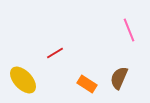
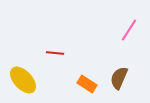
pink line: rotated 55 degrees clockwise
red line: rotated 36 degrees clockwise
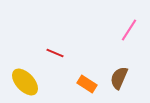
red line: rotated 18 degrees clockwise
yellow ellipse: moved 2 px right, 2 px down
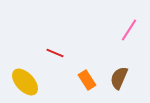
orange rectangle: moved 4 px up; rotated 24 degrees clockwise
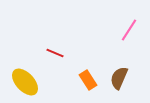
orange rectangle: moved 1 px right
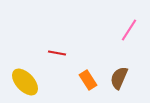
red line: moved 2 px right; rotated 12 degrees counterclockwise
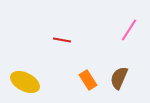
red line: moved 5 px right, 13 px up
yellow ellipse: rotated 20 degrees counterclockwise
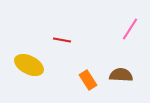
pink line: moved 1 px right, 1 px up
brown semicircle: moved 2 px right, 3 px up; rotated 70 degrees clockwise
yellow ellipse: moved 4 px right, 17 px up
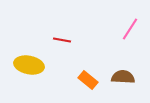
yellow ellipse: rotated 16 degrees counterclockwise
brown semicircle: moved 2 px right, 2 px down
orange rectangle: rotated 18 degrees counterclockwise
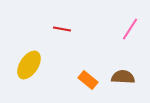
red line: moved 11 px up
yellow ellipse: rotated 68 degrees counterclockwise
